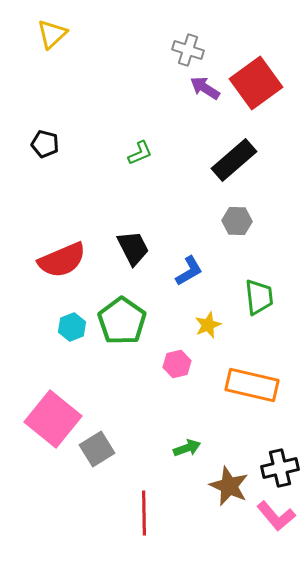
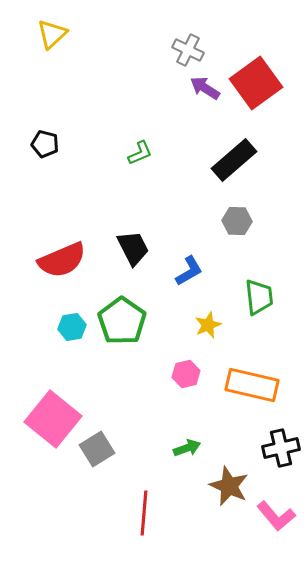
gray cross: rotated 8 degrees clockwise
cyan hexagon: rotated 12 degrees clockwise
pink hexagon: moved 9 px right, 10 px down
black cross: moved 1 px right, 20 px up
red line: rotated 6 degrees clockwise
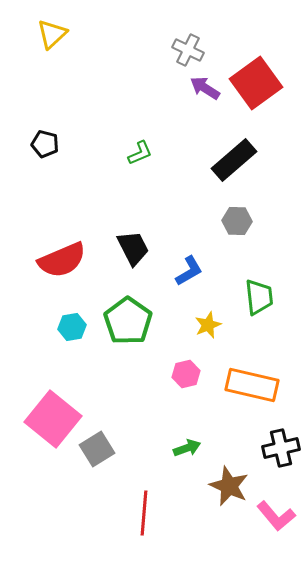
green pentagon: moved 6 px right
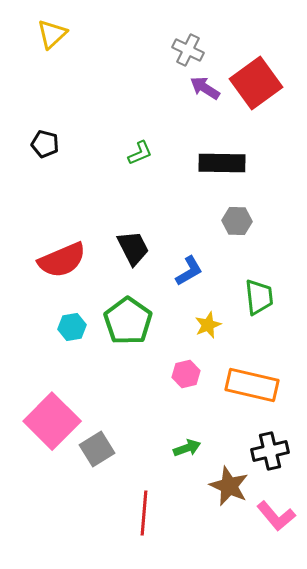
black rectangle: moved 12 px left, 3 px down; rotated 42 degrees clockwise
pink square: moved 1 px left, 2 px down; rotated 6 degrees clockwise
black cross: moved 11 px left, 3 px down
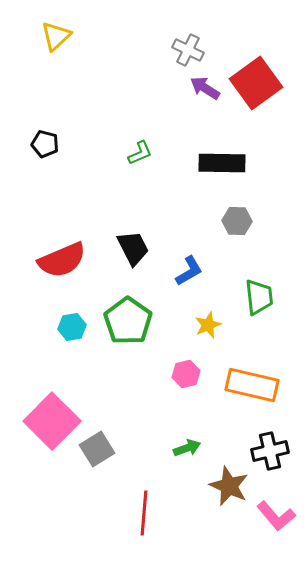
yellow triangle: moved 4 px right, 2 px down
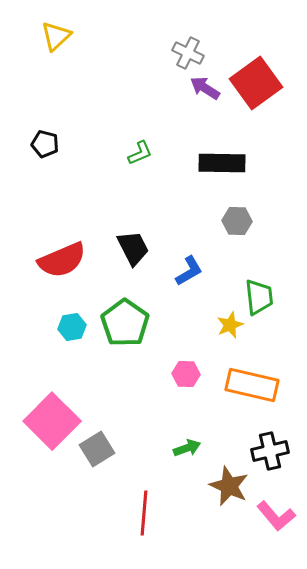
gray cross: moved 3 px down
green pentagon: moved 3 px left, 2 px down
yellow star: moved 22 px right
pink hexagon: rotated 16 degrees clockwise
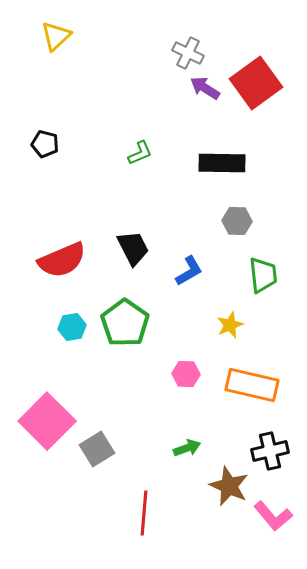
green trapezoid: moved 4 px right, 22 px up
pink square: moved 5 px left
pink L-shape: moved 3 px left
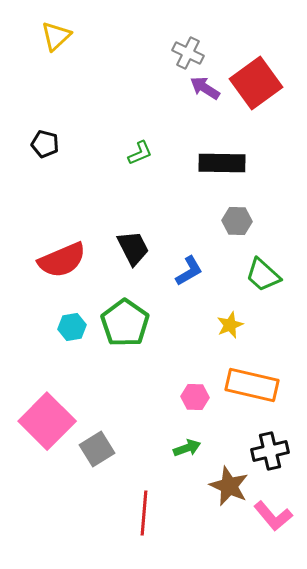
green trapezoid: rotated 138 degrees clockwise
pink hexagon: moved 9 px right, 23 px down
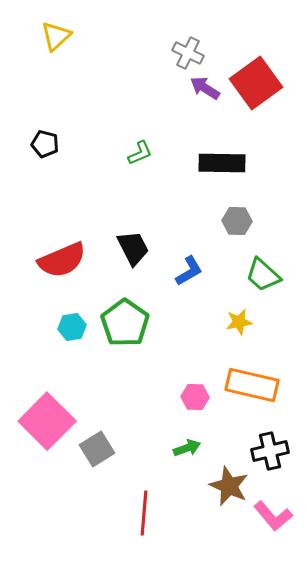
yellow star: moved 9 px right, 3 px up; rotated 12 degrees clockwise
